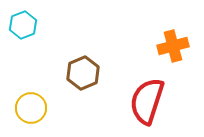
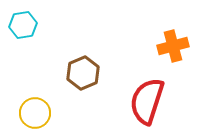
cyan hexagon: rotated 12 degrees clockwise
yellow circle: moved 4 px right, 5 px down
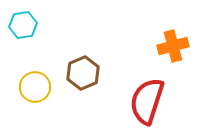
yellow circle: moved 26 px up
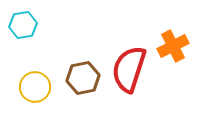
orange cross: rotated 12 degrees counterclockwise
brown hexagon: moved 5 px down; rotated 12 degrees clockwise
red semicircle: moved 18 px left, 32 px up
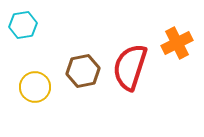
orange cross: moved 4 px right, 3 px up
red semicircle: moved 1 px right, 2 px up
brown hexagon: moved 7 px up
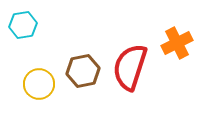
yellow circle: moved 4 px right, 3 px up
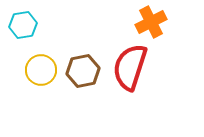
orange cross: moved 26 px left, 21 px up
yellow circle: moved 2 px right, 14 px up
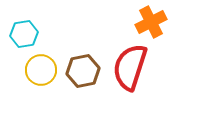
cyan hexagon: moved 1 px right, 9 px down
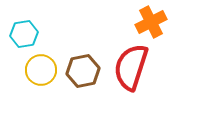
red semicircle: moved 1 px right
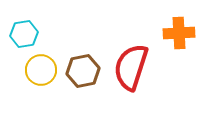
orange cross: moved 28 px right, 11 px down; rotated 24 degrees clockwise
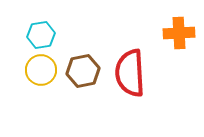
cyan hexagon: moved 17 px right, 1 px down
red semicircle: moved 1 px left, 6 px down; rotated 21 degrees counterclockwise
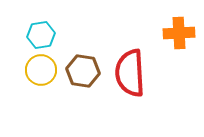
brown hexagon: rotated 20 degrees clockwise
